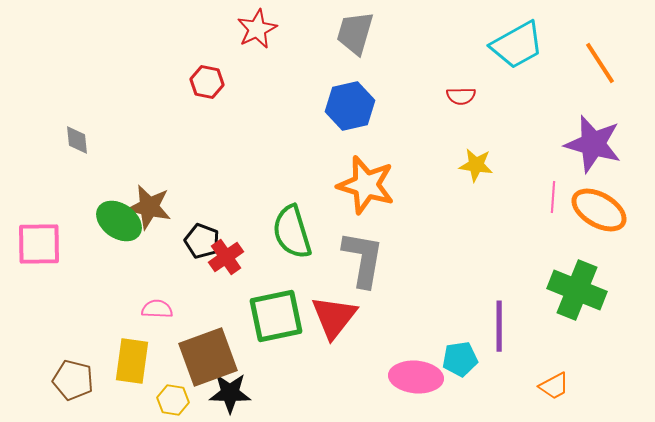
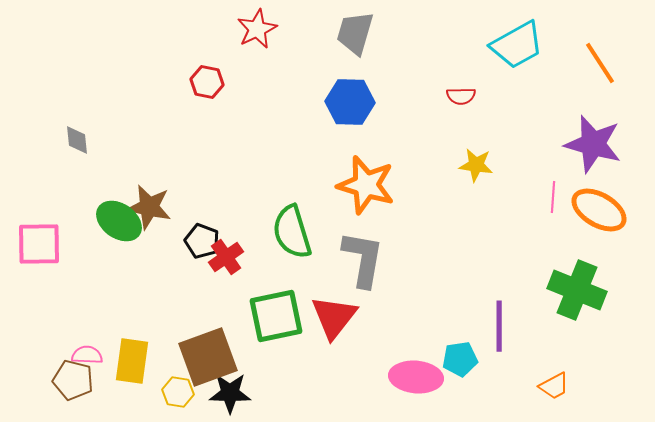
blue hexagon: moved 4 px up; rotated 15 degrees clockwise
pink semicircle: moved 70 px left, 46 px down
yellow hexagon: moved 5 px right, 8 px up
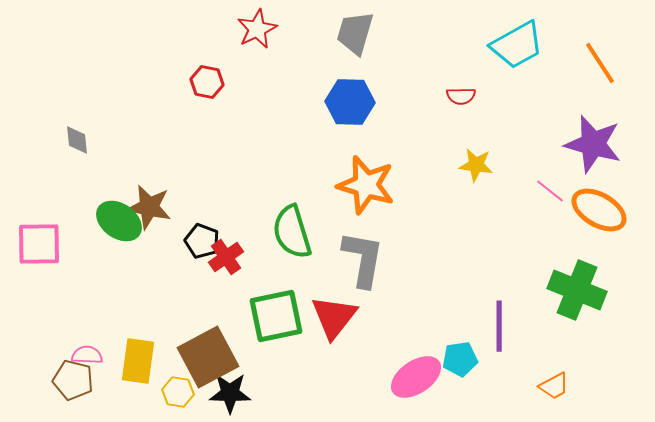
pink line: moved 3 px left, 6 px up; rotated 56 degrees counterclockwise
brown square: rotated 8 degrees counterclockwise
yellow rectangle: moved 6 px right
pink ellipse: rotated 39 degrees counterclockwise
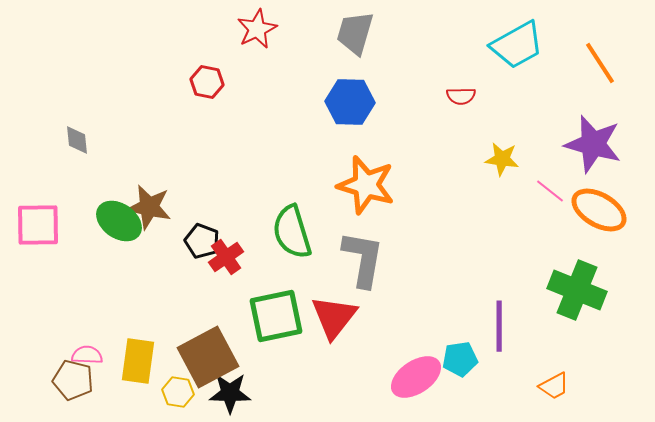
yellow star: moved 26 px right, 6 px up
pink square: moved 1 px left, 19 px up
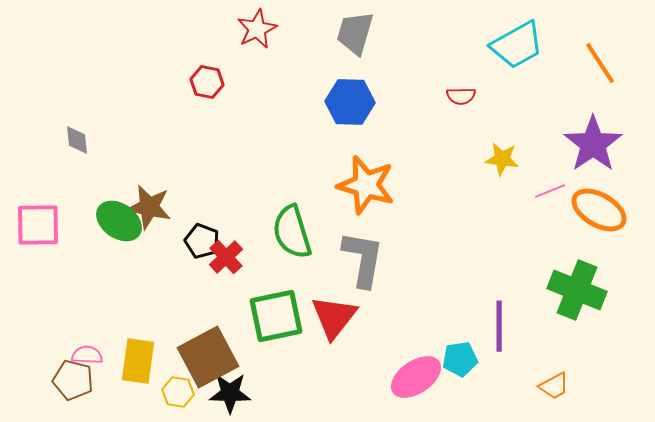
purple star: rotated 22 degrees clockwise
pink line: rotated 60 degrees counterclockwise
red cross: rotated 8 degrees counterclockwise
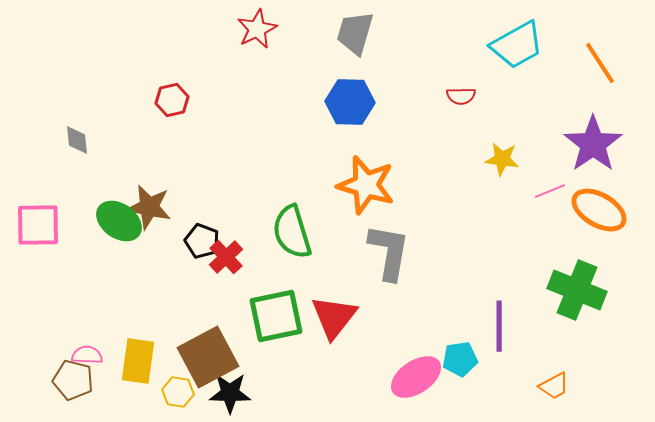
red hexagon: moved 35 px left, 18 px down; rotated 24 degrees counterclockwise
gray L-shape: moved 26 px right, 7 px up
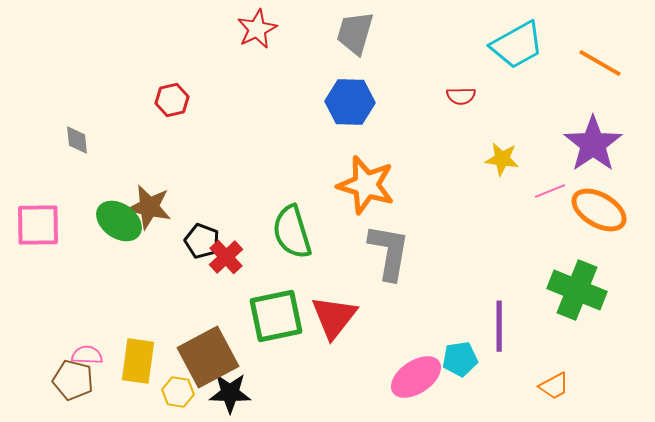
orange line: rotated 27 degrees counterclockwise
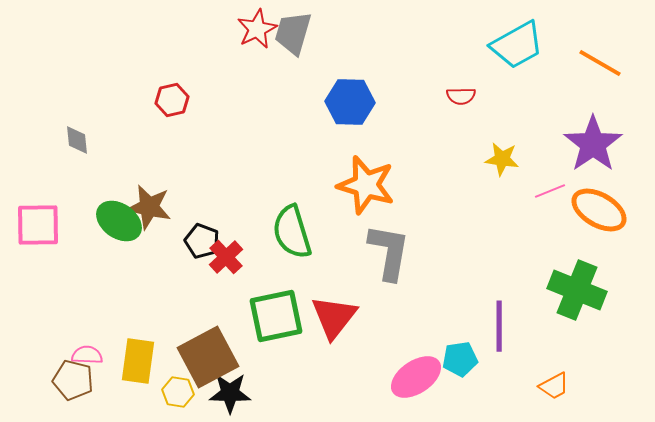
gray trapezoid: moved 62 px left
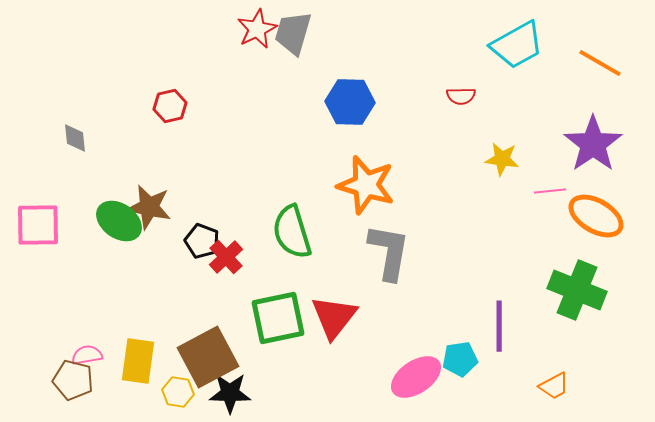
red hexagon: moved 2 px left, 6 px down
gray diamond: moved 2 px left, 2 px up
pink line: rotated 16 degrees clockwise
orange ellipse: moved 3 px left, 6 px down
green square: moved 2 px right, 2 px down
pink semicircle: rotated 12 degrees counterclockwise
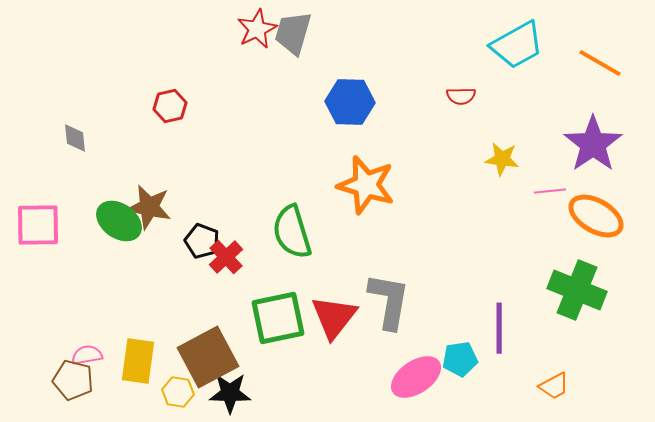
gray L-shape: moved 49 px down
purple line: moved 2 px down
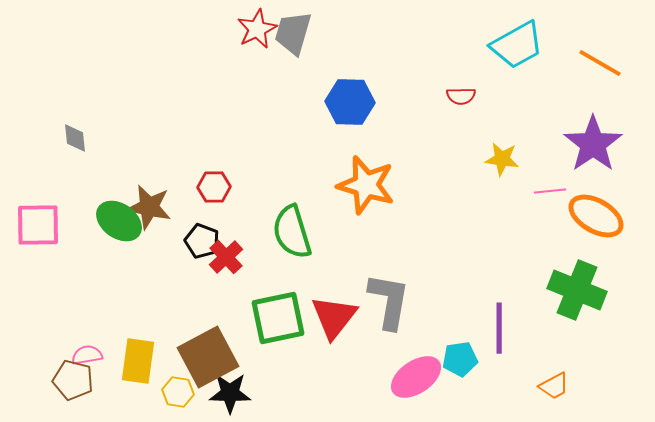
red hexagon: moved 44 px right, 81 px down; rotated 12 degrees clockwise
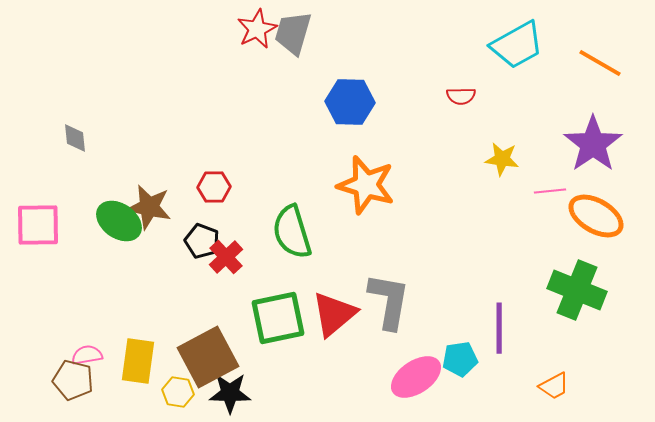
red triangle: moved 3 px up; rotated 12 degrees clockwise
